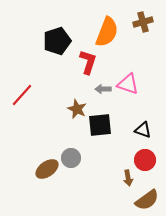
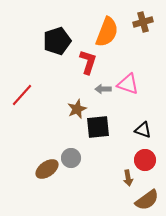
brown star: rotated 24 degrees clockwise
black square: moved 2 px left, 2 px down
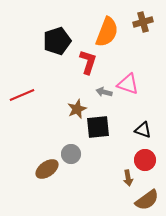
gray arrow: moved 1 px right, 3 px down; rotated 14 degrees clockwise
red line: rotated 25 degrees clockwise
gray circle: moved 4 px up
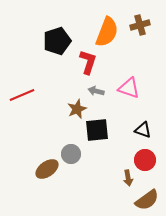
brown cross: moved 3 px left, 3 px down
pink triangle: moved 1 px right, 4 px down
gray arrow: moved 8 px left, 1 px up
black square: moved 1 px left, 3 px down
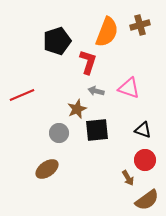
gray circle: moved 12 px left, 21 px up
brown arrow: rotated 21 degrees counterclockwise
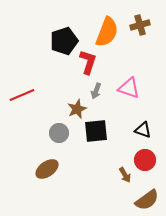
black pentagon: moved 7 px right
gray arrow: rotated 84 degrees counterclockwise
black square: moved 1 px left, 1 px down
brown arrow: moved 3 px left, 3 px up
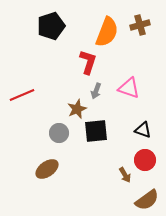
black pentagon: moved 13 px left, 15 px up
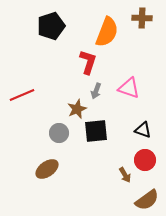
brown cross: moved 2 px right, 7 px up; rotated 18 degrees clockwise
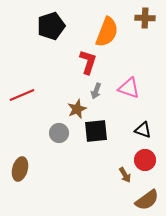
brown cross: moved 3 px right
brown ellipse: moved 27 px left; rotated 40 degrees counterclockwise
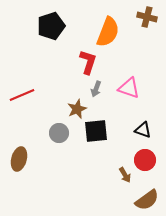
brown cross: moved 2 px right, 1 px up; rotated 12 degrees clockwise
orange semicircle: moved 1 px right
gray arrow: moved 2 px up
brown ellipse: moved 1 px left, 10 px up
